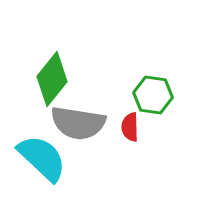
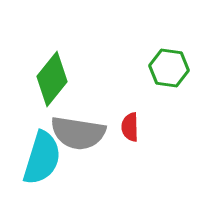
green hexagon: moved 16 px right, 27 px up
gray semicircle: moved 10 px down
cyan semicircle: rotated 64 degrees clockwise
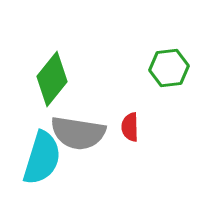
green hexagon: rotated 15 degrees counterclockwise
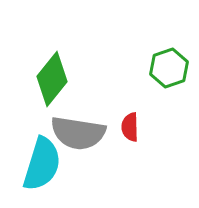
green hexagon: rotated 12 degrees counterclockwise
cyan semicircle: moved 6 px down
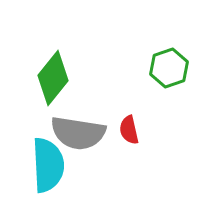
green diamond: moved 1 px right, 1 px up
red semicircle: moved 1 px left, 3 px down; rotated 12 degrees counterclockwise
cyan semicircle: moved 6 px right, 1 px down; rotated 20 degrees counterclockwise
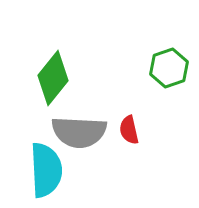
gray semicircle: moved 1 px right, 1 px up; rotated 6 degrees counterclockwise
cyan semicircle: moved 2 px left, 5 px down
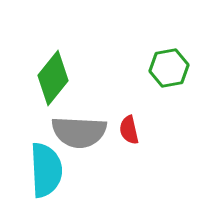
green hexagon: rotated 9 degrees clockwise
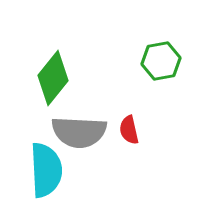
green hexagon: moved 8 px left, 7 px up
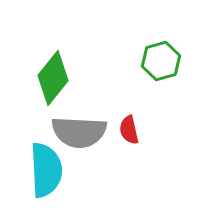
green hexagon: rotated 6 degrees counterclockwise
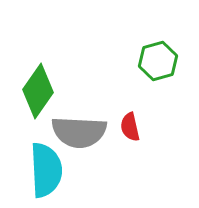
green hexagon: moved 3 px left
green diamond: moved 15 px left, 13 px down; rotated 4 degrees counterclockwise
red semicircle: moved 1 px right, 3 px up
